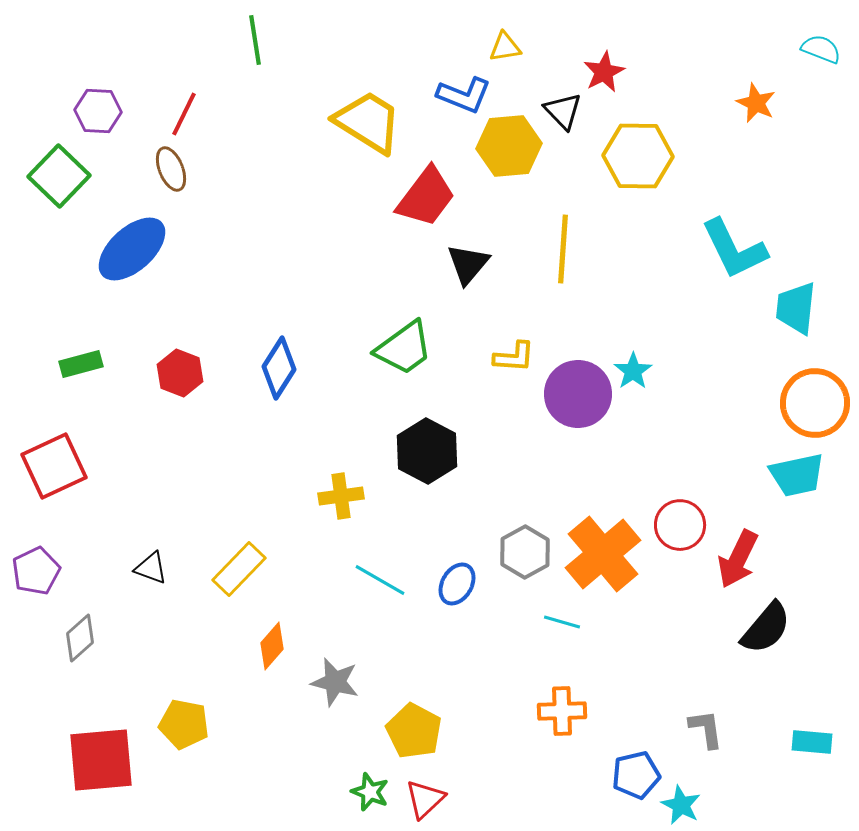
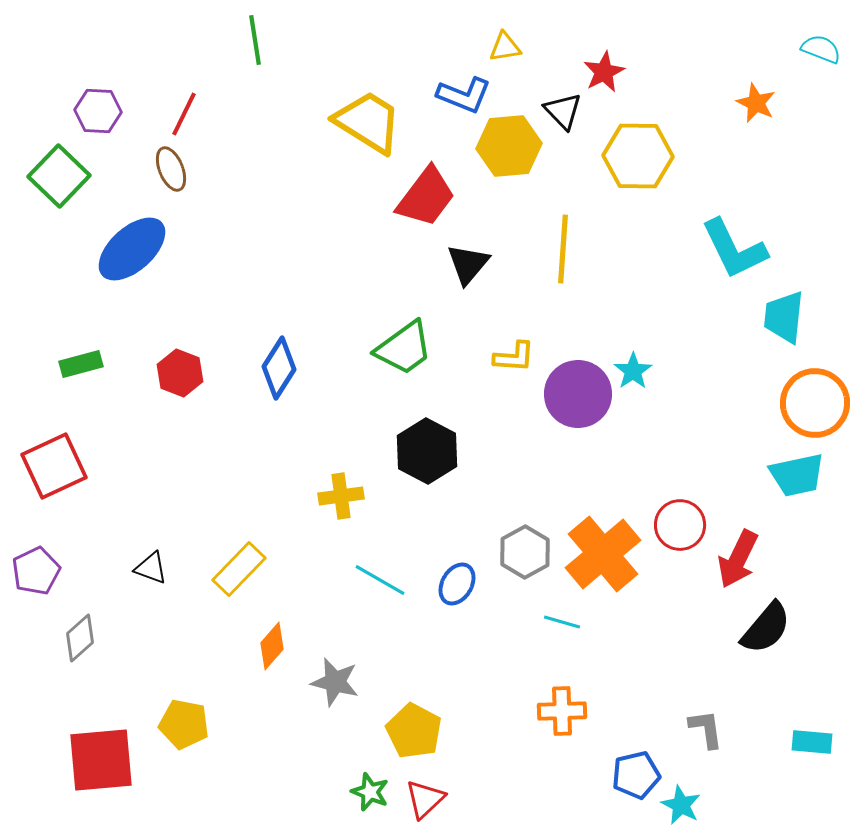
cyan trapezoid at (796, 308): moved 12 px left, 9 px down
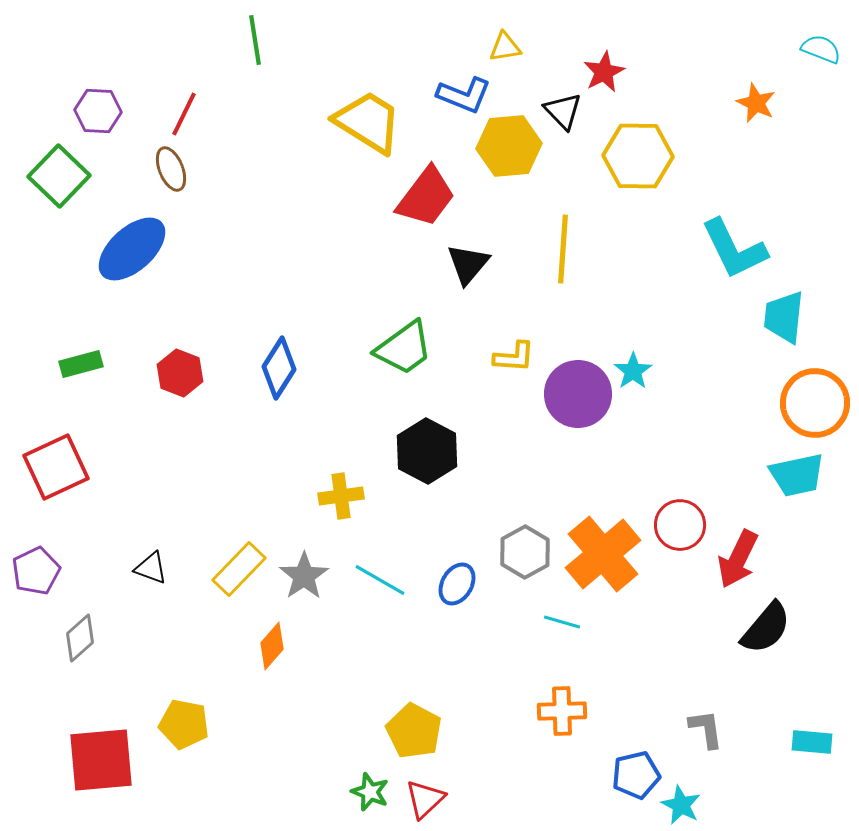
red square at (54, 466): moved 2 px right, 1 px down
gray star at (335, 682): moved 31 px left, 106 px up; rotated 24 degrees clockwise
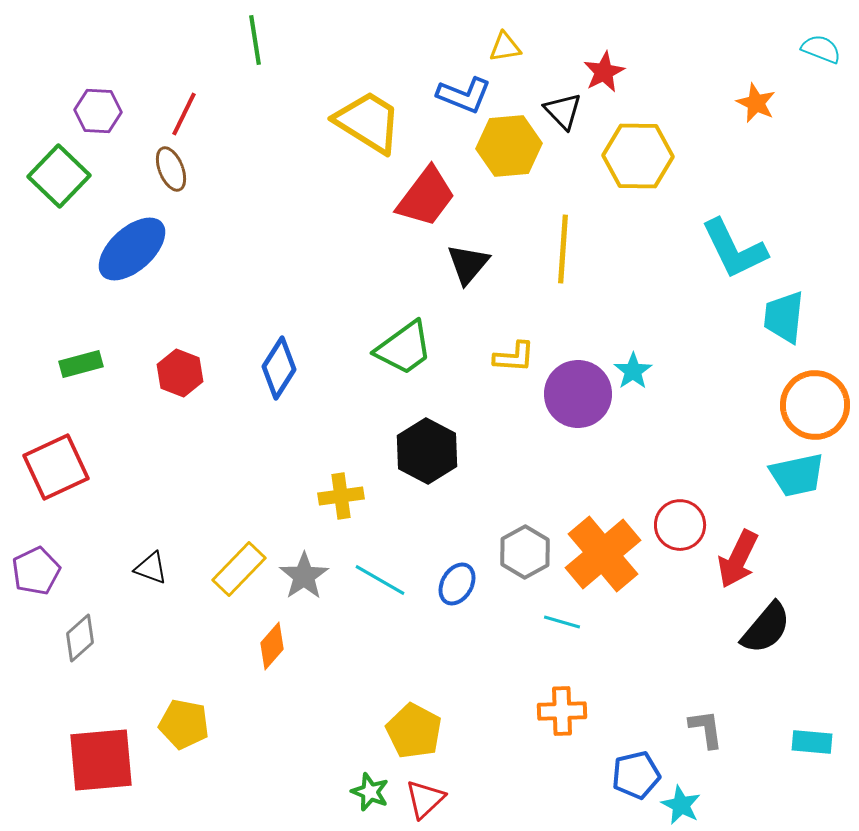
orange circle at (815, 403): moved 2 px down
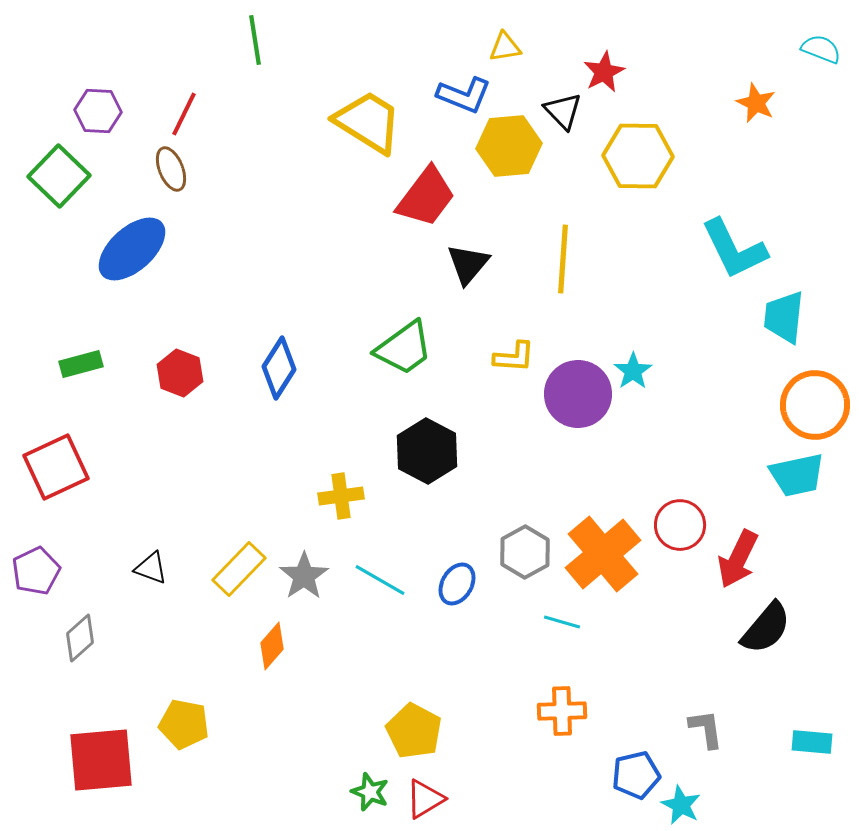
yellow line at (563, 249): moved 10 px down
red triangle at (425, 799): rotated 12 degrees clockwise
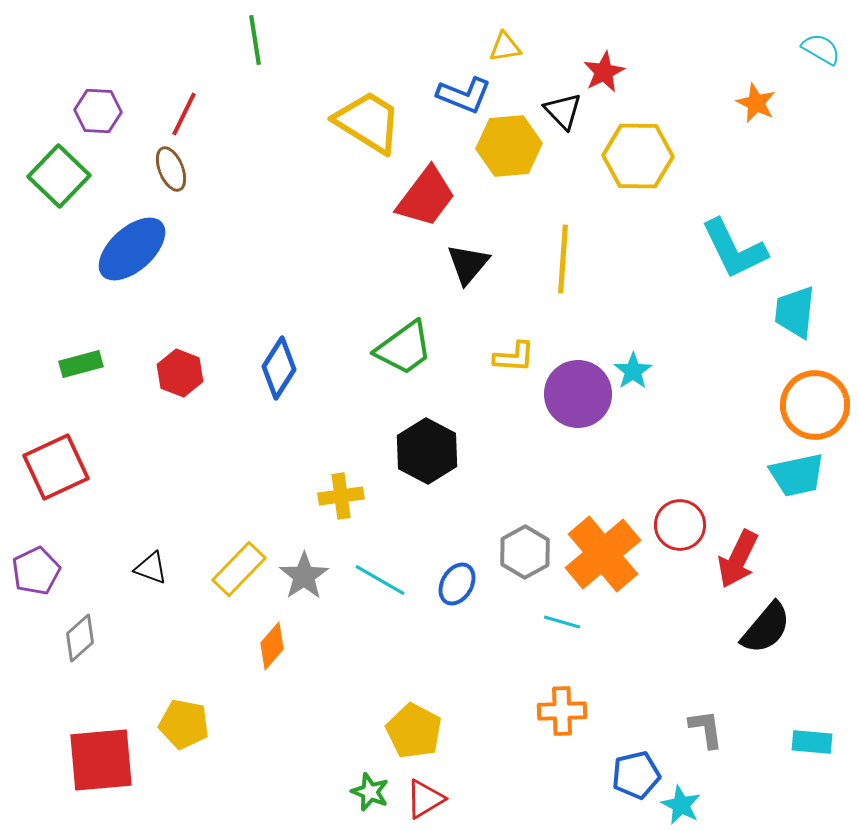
cyan semicircle at (821, 49): rotated 9 degrees clockwise
cyan trapezoid at (784, 317): moved 11 px right, 5 px up
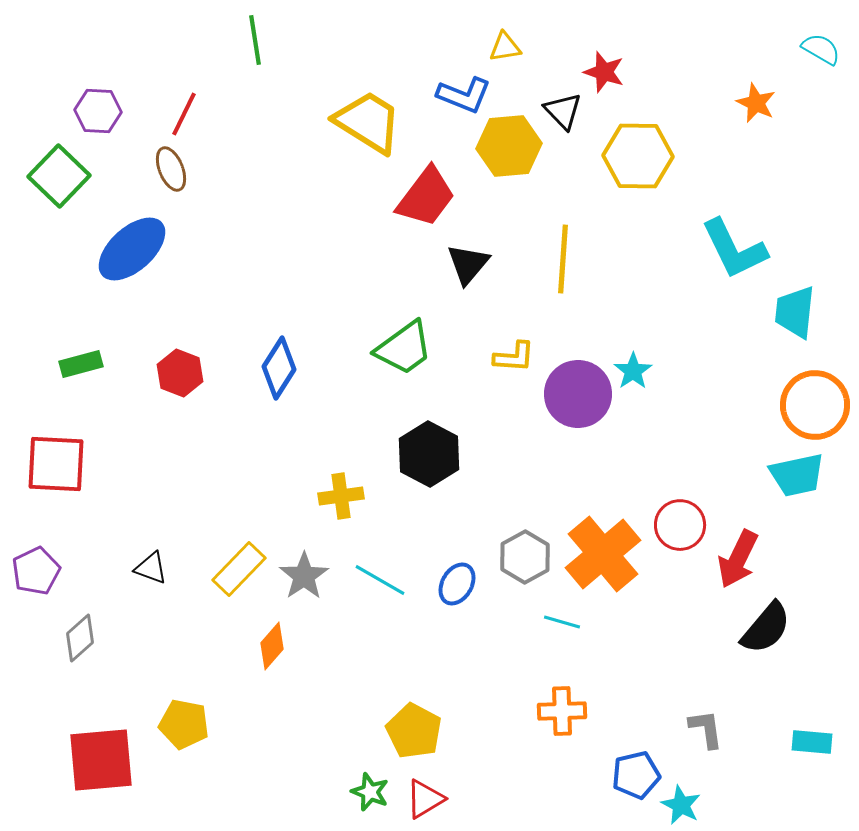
red star at (604, 72): rotated 27 degrees counterclockwise
black hexagon at (427, 451): moved 2 px right, 3 px down
red square at (56, 467): moved 3 px up; rotated 28 degrees clockwise
gray hexagon at (525, 552): moved 5 px down
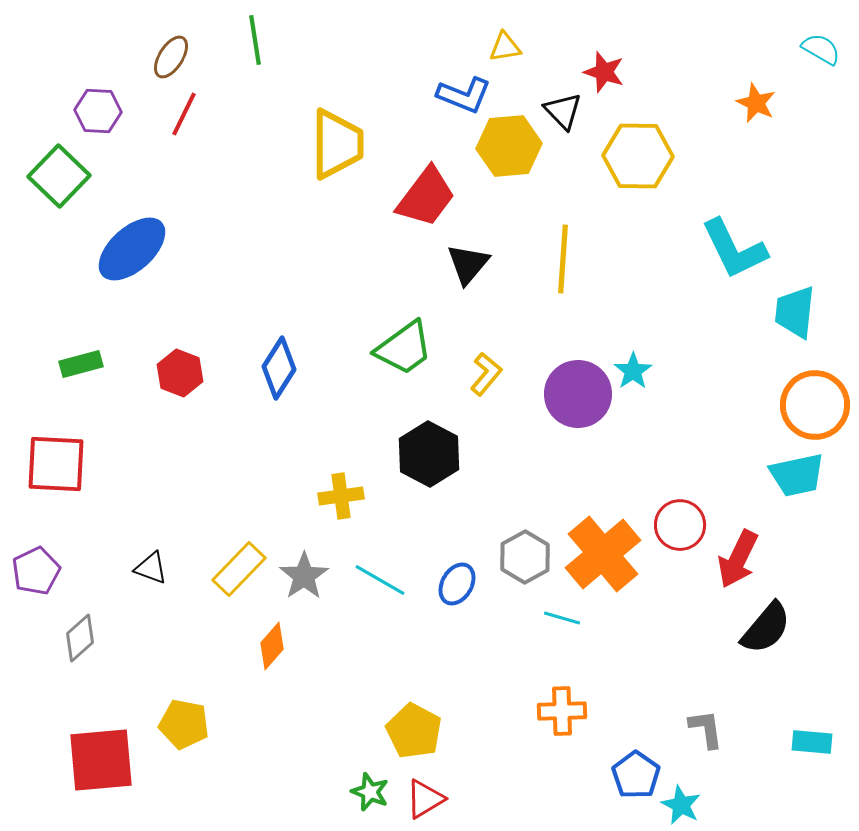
yellow trapezoid at (368, 122): moved 31 px left, 22 px down; rotated 58 degrees clockwise
brown ellipse at (171, 169): moved 112 px up; rotated 54 degrees clockwise
yellow L-shape at (514, 357): moved 28 px left, 17 px down; rotated 54 degrees counterclockwise
cyan line at (562, 622): moved 4 px up
blue pentagon at (636, 775): rotated 24 degrees counterclockwise
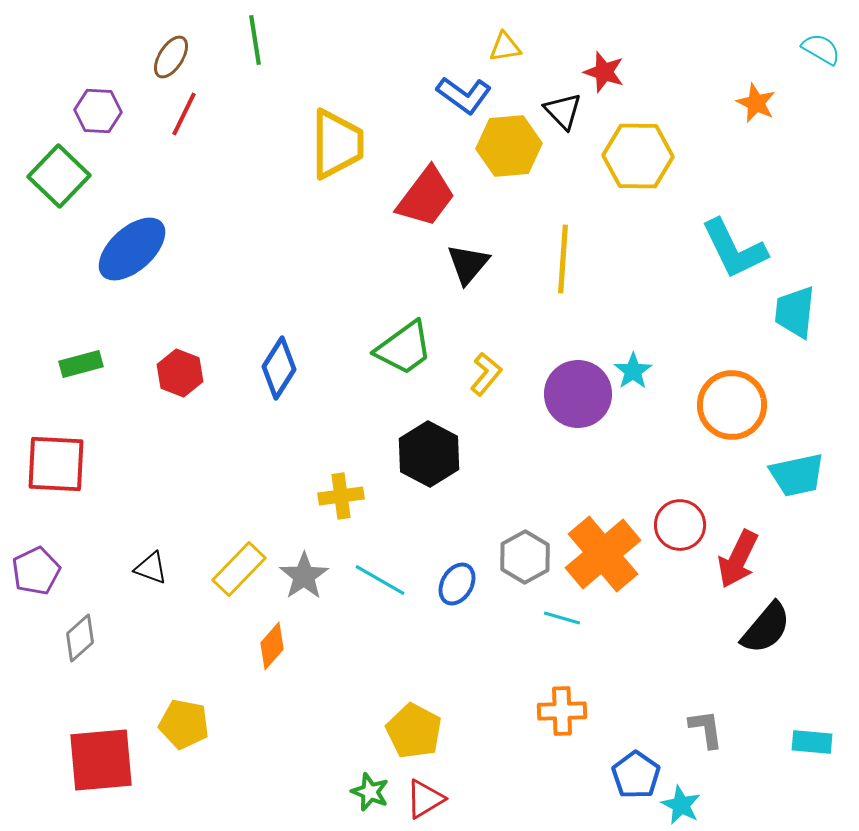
blue L-shape at (464, 95): rotated 14 degrees clockwise
orange circle at (815, 405): moved 83 px left
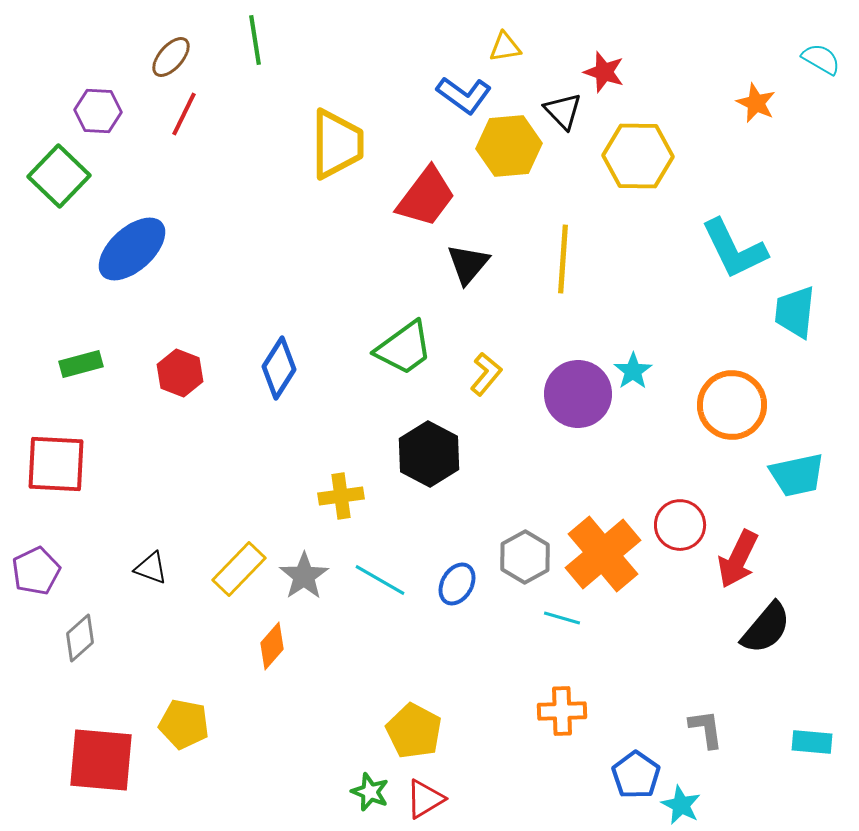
cyan semicircle at (821, 49): moved 10 px down
brown ellipse at (171, 57): rotated 9 degrees clockwise
red square at (101, 760): rotated 10 degrees clockwise
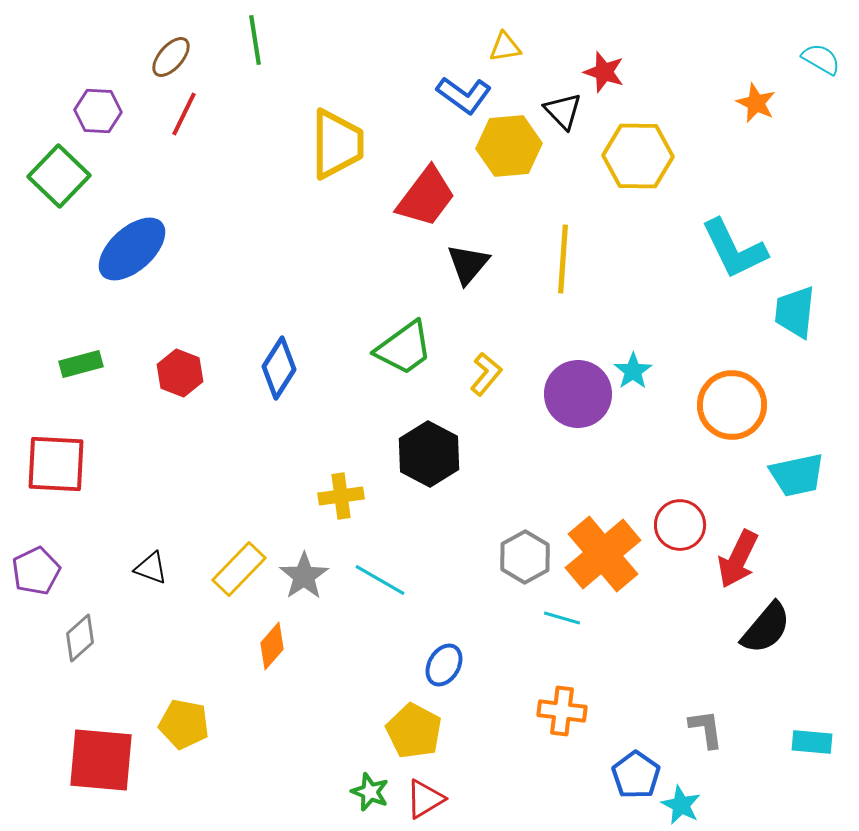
blue ellipse at (457, 584): moved 13 px left, 81 px down
orange cross at (562, 711): rotated 9 degrees clockwise
